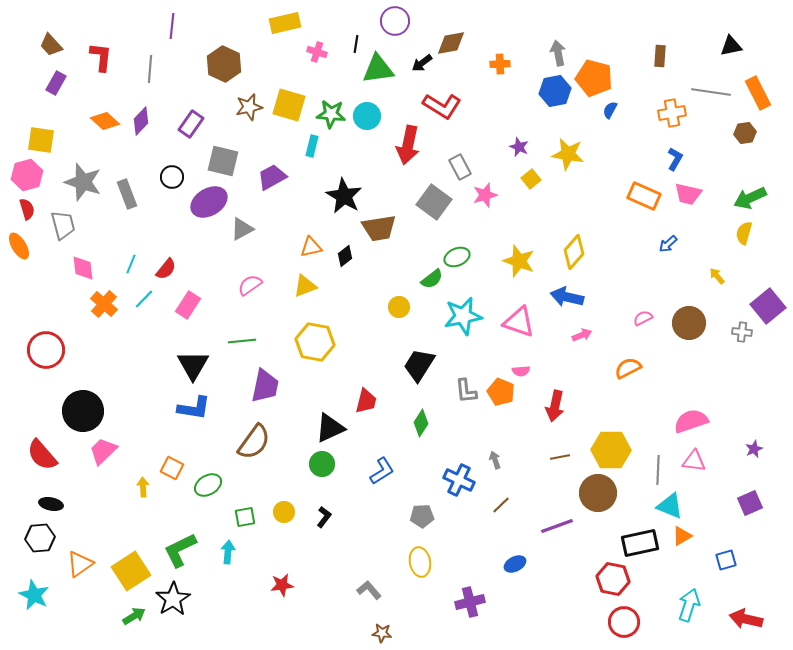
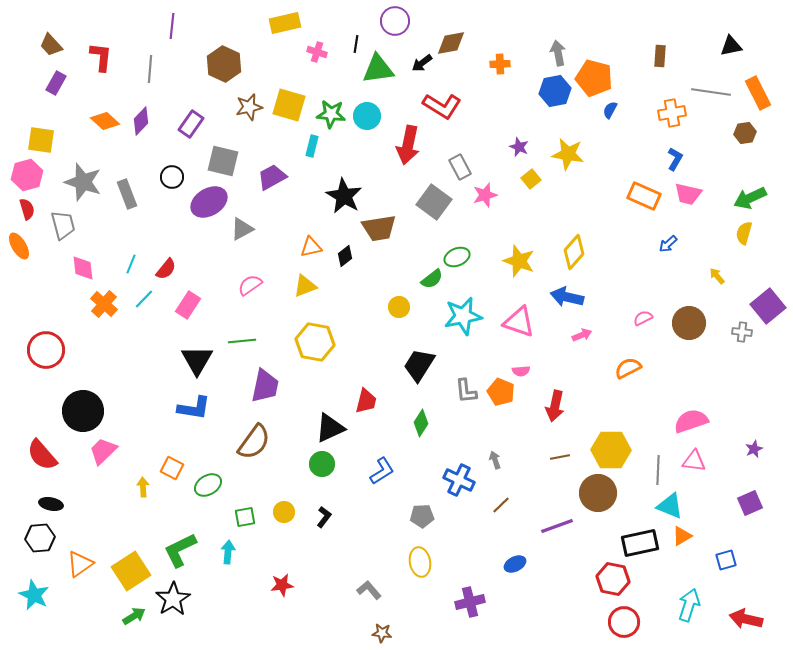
black triangle at (193, 365): moved 4 px right, 5 px up
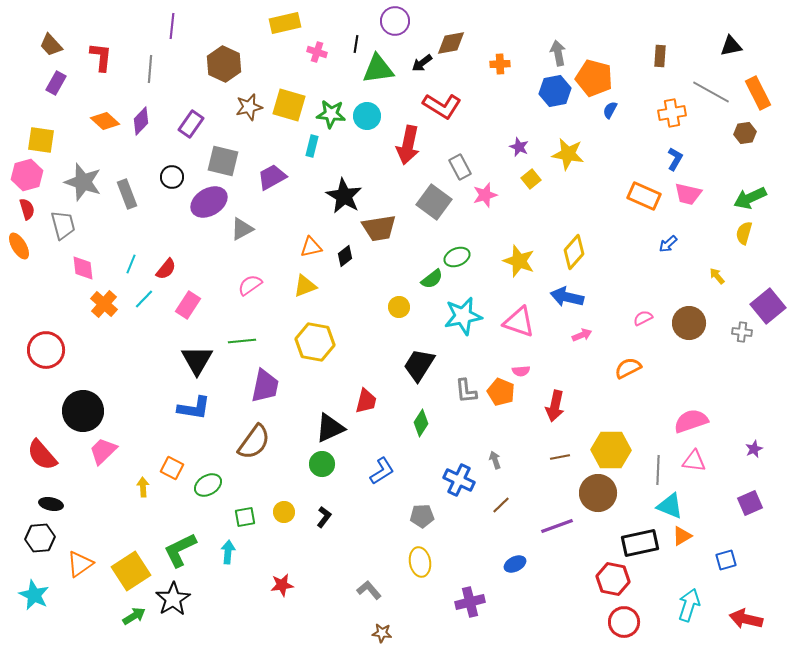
gray line at (711, 92): rotated 21 degrees clockwise
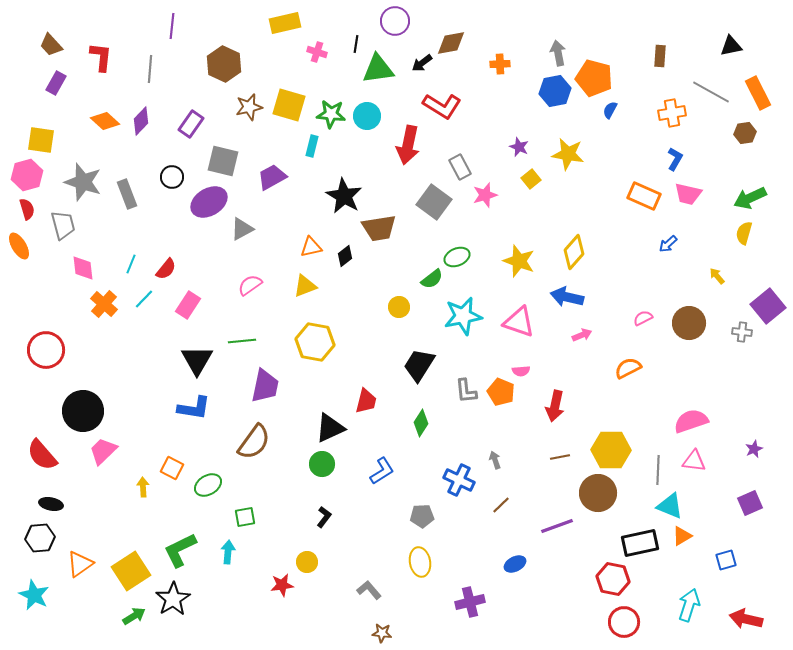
yellow circle at (284, 512): moved 23 px right, 50 px down
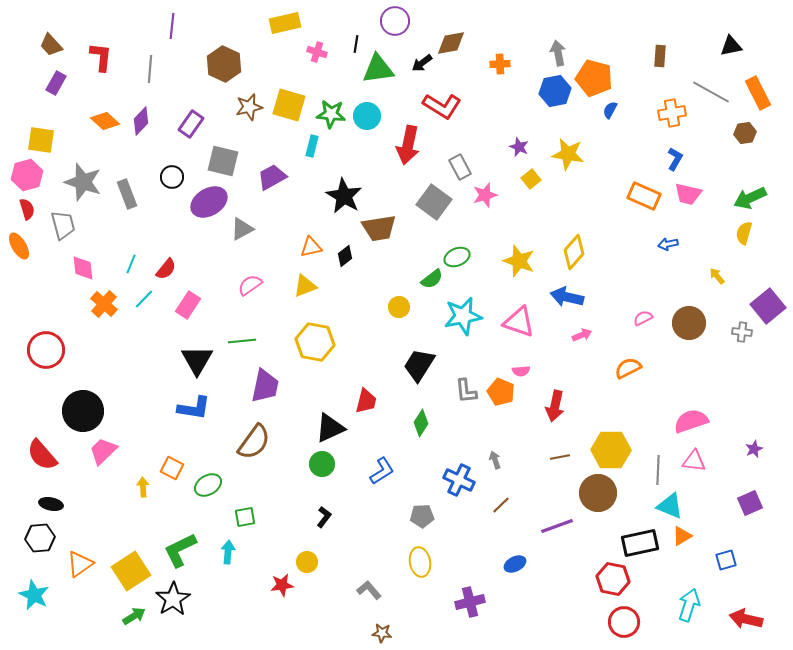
blue arrow at (668, 244): rotated 30 degrees clockwise
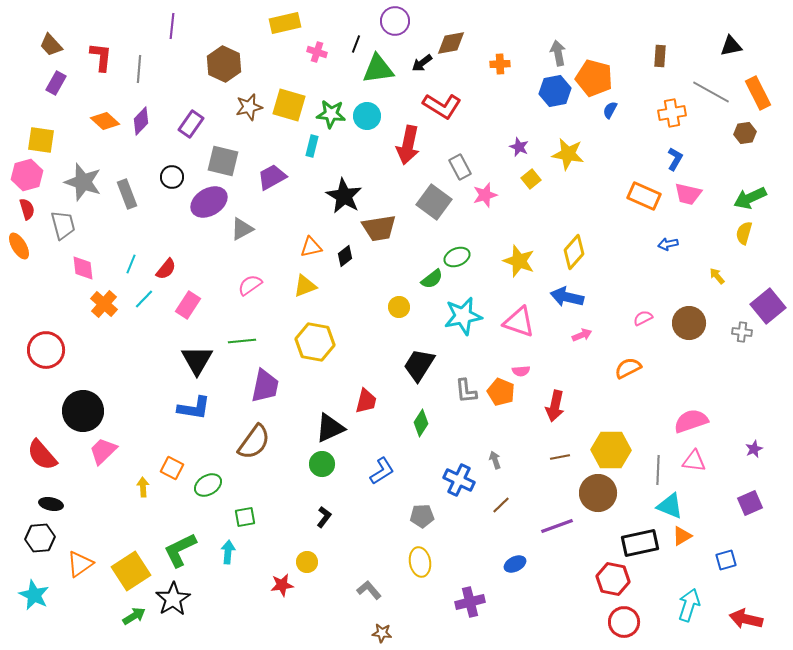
black line at (356, 44): rotated 12 degrees clockwise
gray line at (150, 69): moved 11 px left
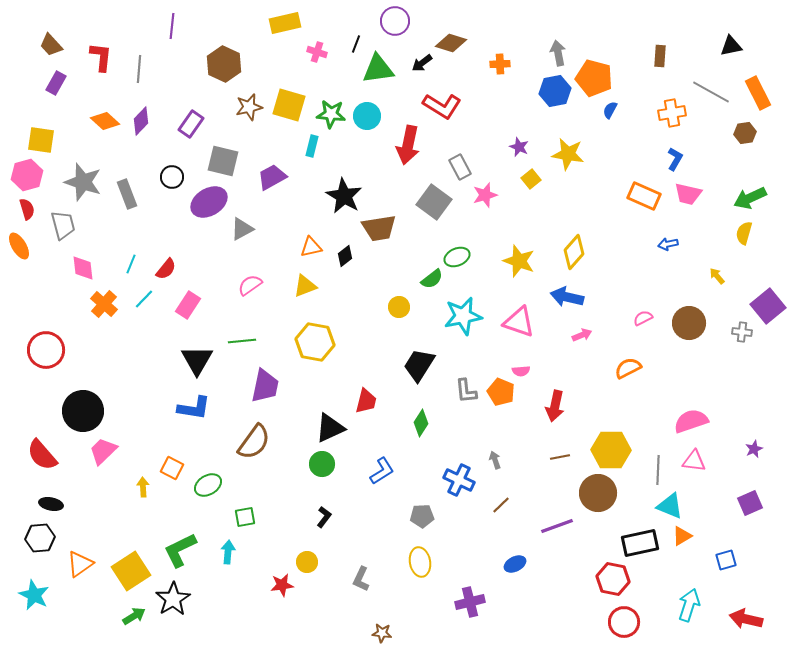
brown diamond at (451, 43): rotated 28 degrees clockwise
gray L-shape at (369, 590): moved 8 px left, 11 px up; rotated 115 degrees counterclockwise
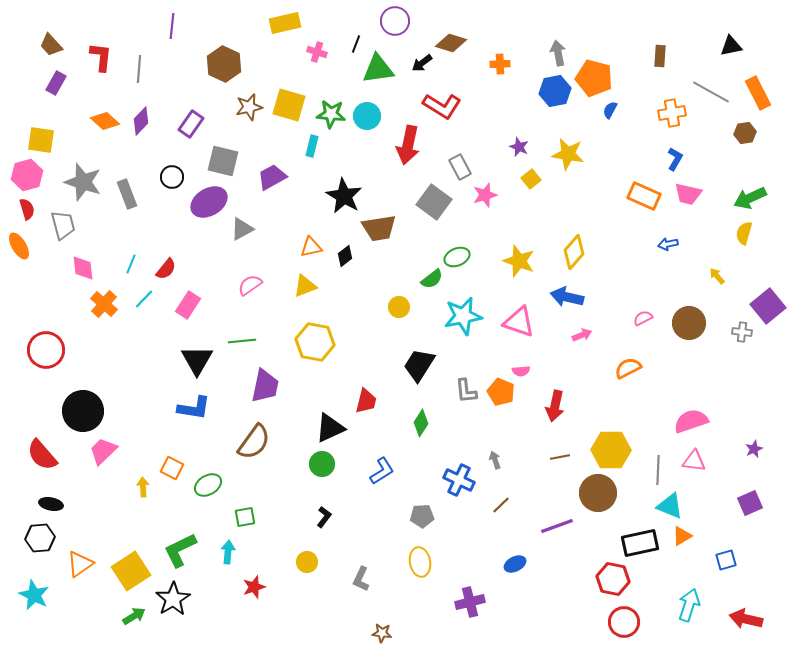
red star at (282, 585): moved 28 px left, 2 px down; rotated 10 degrees counterclockwise
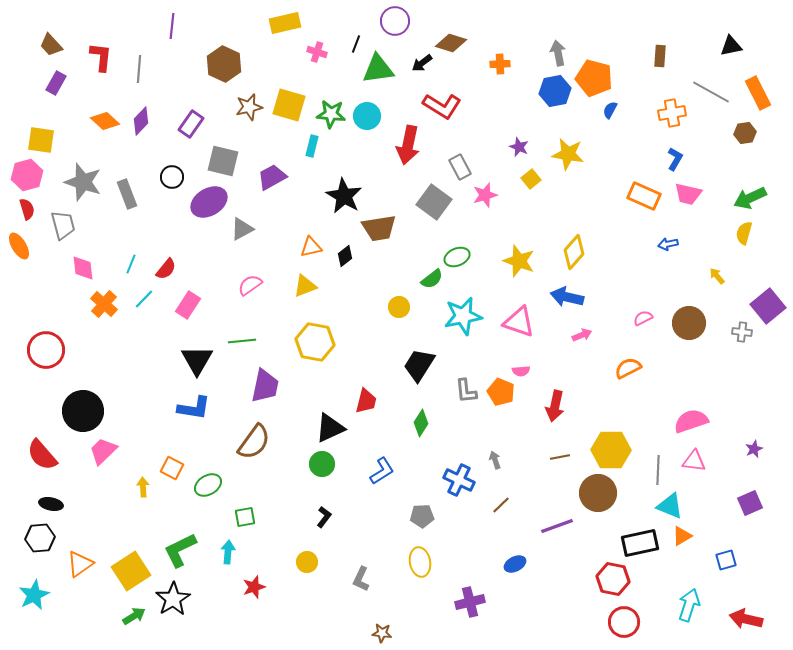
cyan star at (34, 595): rotated 20 degrees clockwise
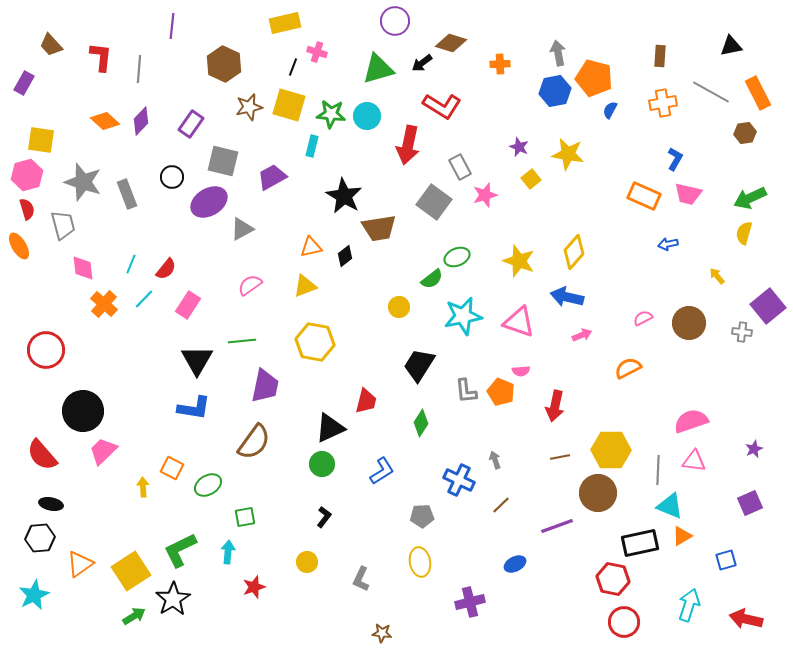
black line at (356, 44): moved 63 px left, 23 px down
green triangle at (378, 69): rotated 8 degrees counterclockwise
purple rectangle at (56, 83): moved 32 px left
orange cross at (672, 113): moved 9 px left, 10 px up
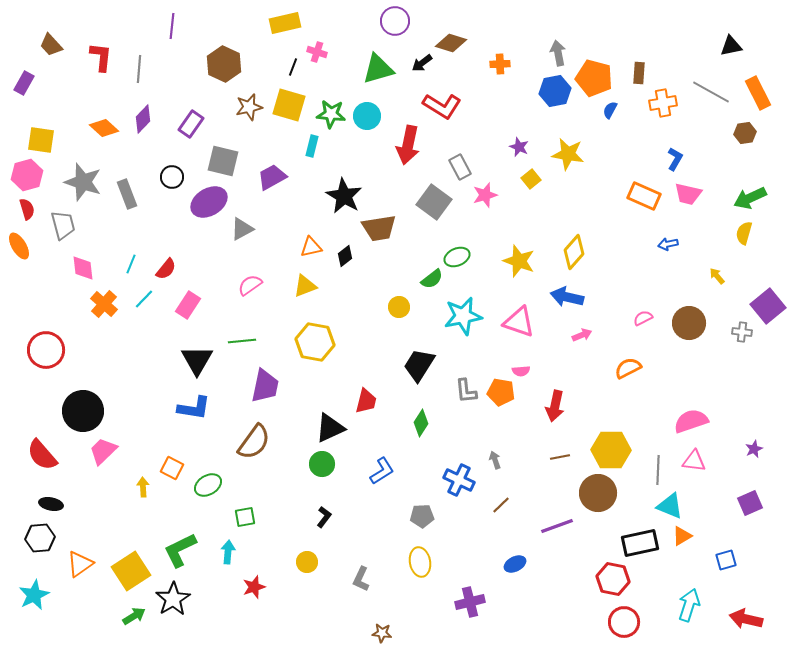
brown rectangle at (660, 56): moved 21 px left, 17 px down
orange diamond at (105, 121): moved 1 px left, 7 px down
purple diamond at (141, 121): moved 2 px right, 2 px up
orange pentagon at (501, 392): rotated 12 degrees counterclockwise
